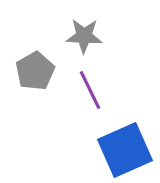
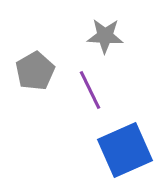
gray star: moved 21 px right
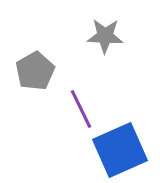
purple line: moved 9 px left, 19 px down
blue square: moved 5 px left
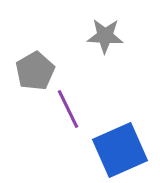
purple line: moved 13 px left
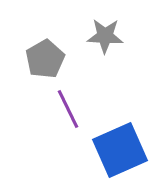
gray pentagon: moved 10 px right, 12 px up
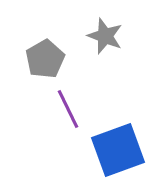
gray star: rotated 18 degrees clockwise
blue square: moved 2 px left; rotated 4 degrees clockwise
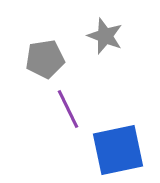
gray pentagon: rotated 21 degrees clockwise
blue square: rotated 8 degrees clockwise
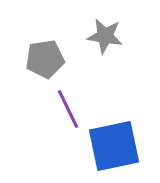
gray star: rotated 12 degrees counterclockwise
blue square: moved 4 px left, 4 px up
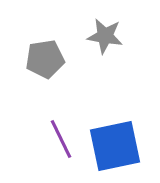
purple line: moved 7 px left, 30 px down
blue square: moved 1 px right
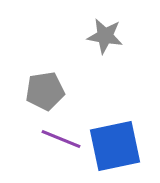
gray pentagon: moved 32 px down
purple line: rotated 42 degrees counterclockwise
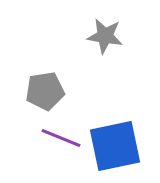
purple line: moved 1 px up
